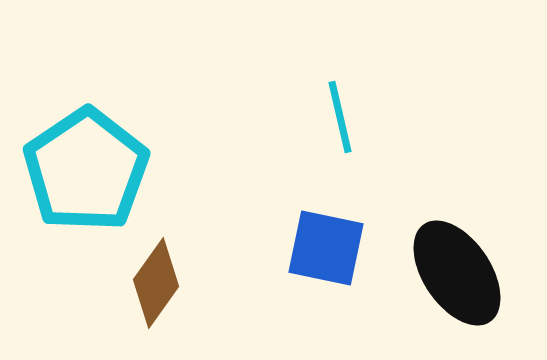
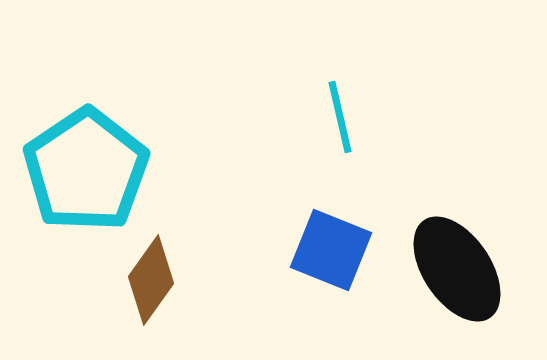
blue square: moved 5 px right, 2 px down; rotated 10 degrees clockwise
black ellipse: moved 4 px up
brown diamond: moved 5 px left, 3 px up
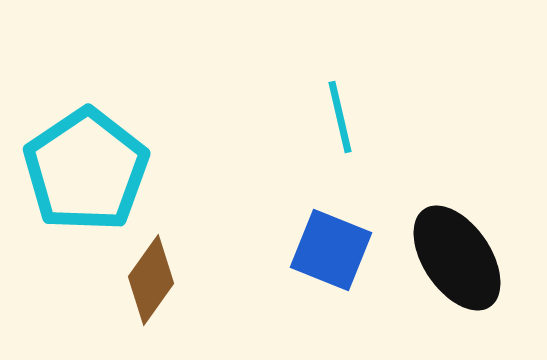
black ellipse: moved 11 px up
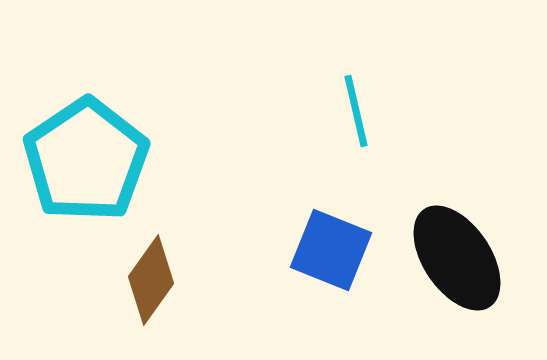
cyan line: moved 16 px right, 6 px up
cyan pentagon: moved 10 px up
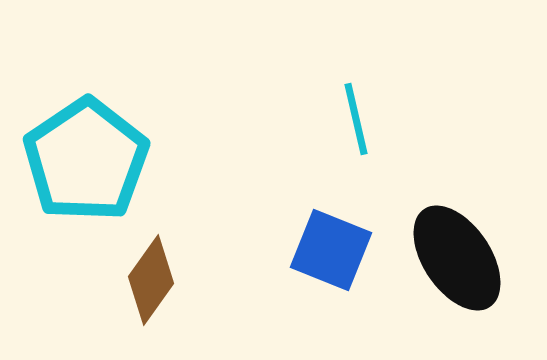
cyan line: moved 8 px down
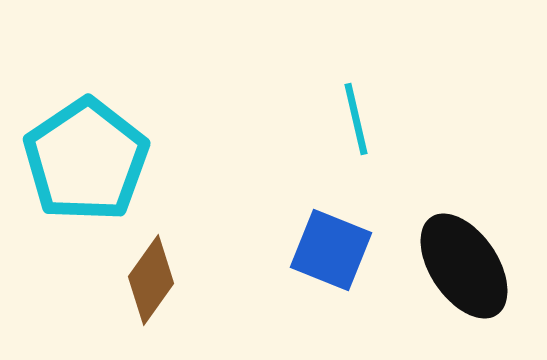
black ellipse: moved 7 px right, 8 px down
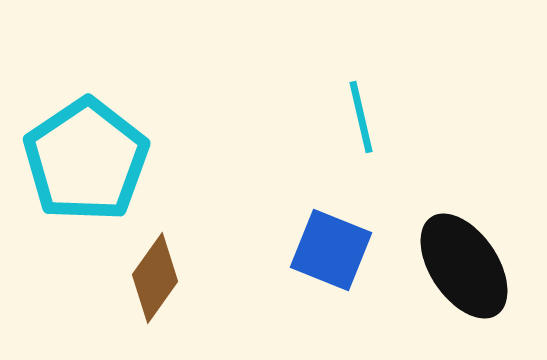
cyan line: moved 5 px right, 2 px up
brown diamond: moved 4 px right, 2 px up
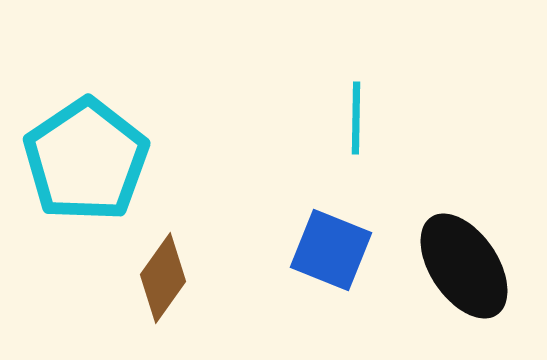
cyan line: moved 5 px left, 1 px down; rotated 14 degrees clockwise
brown diamond: moved 8 px right
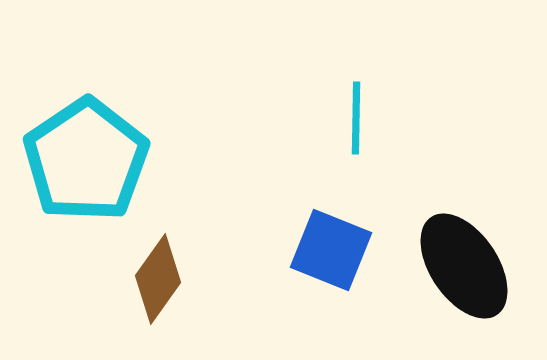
brown diamond: moved 5 px left, 1 px down
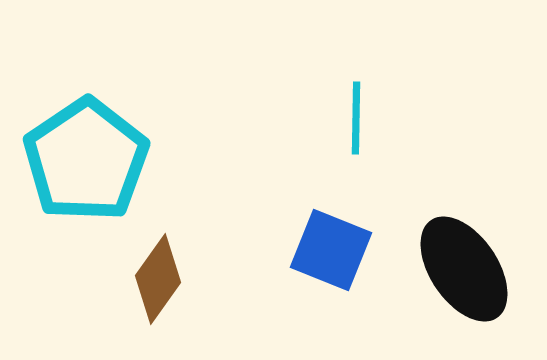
black ellipse: moved 3 px down
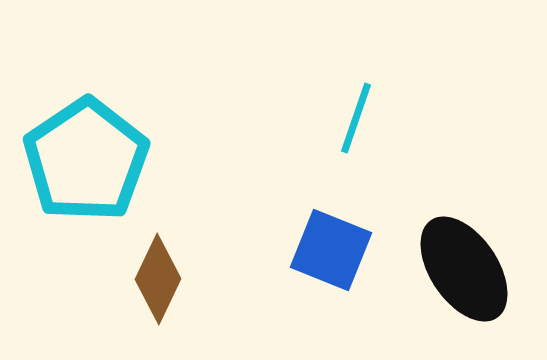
cyan line: rotated 18 degrees clockwise
brown diamond: rotated 10 degrees counterclockwise
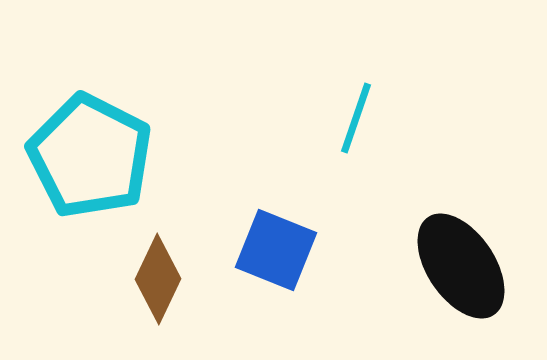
cyan pentagon: moved 4 px right, 4 px up; rotated 11 degrees counterclockwise
blue square: moved 55 px left
black ellipse: moved 3 px left, 3 px up
